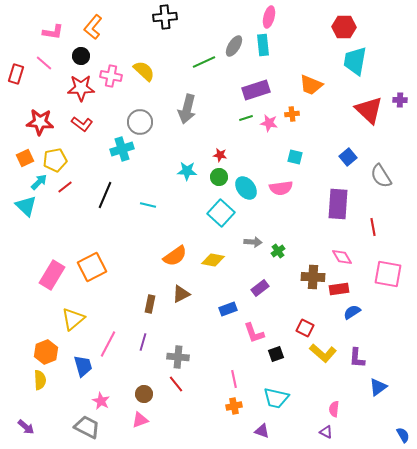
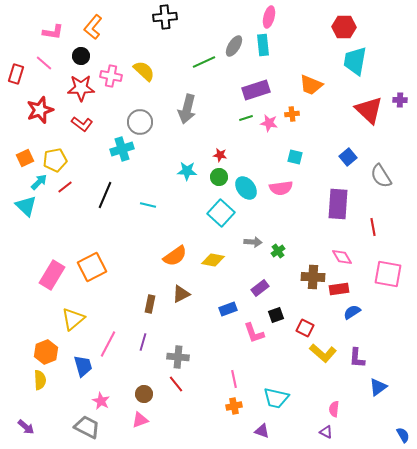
red star at (40, 122): moved 12 px up; rotated 24 degrees counterclockwise
black square at (276, 354): moved 39 px up
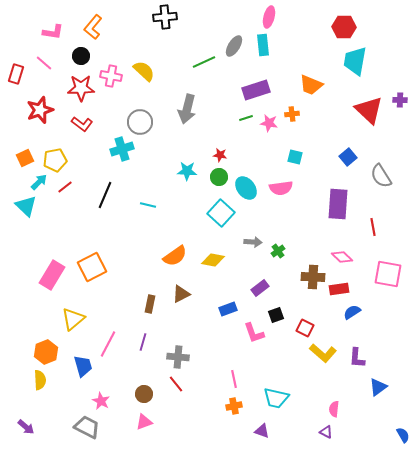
pink diamond at (342, 257): rotated 15 degrees counterclockwise
pink triangle at (140, 420): moved 4 px right, 2 px down
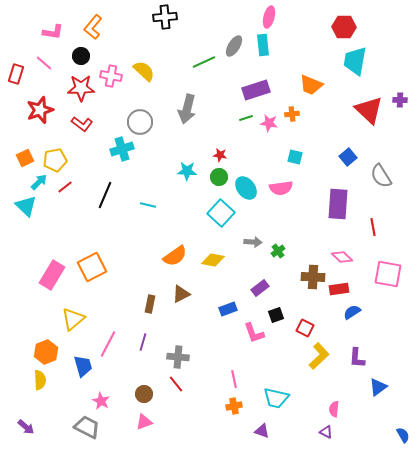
yellow L-shape at (323, 353): moved 4 px left, 3 px down; rotated 84 degrees counterclockwise
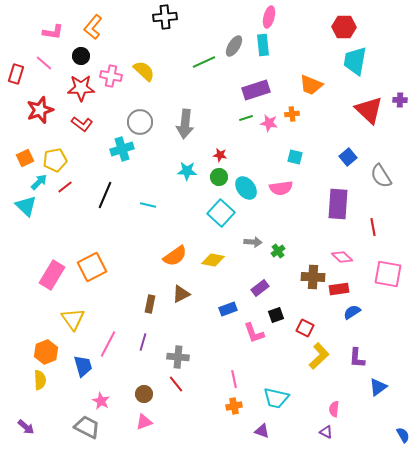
gray arrow at (187, 109): moved 2 px left, 15 px down; rotated 8 degrees counterclockwise
yellow triangle at (73, 319): rotated 25 degrees counterclockwise
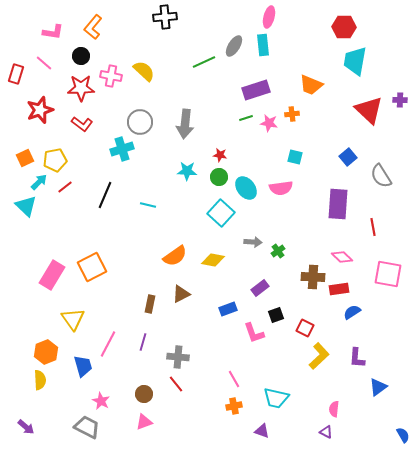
pink line at (234, 379): rotated 18 degrees counterclockwise
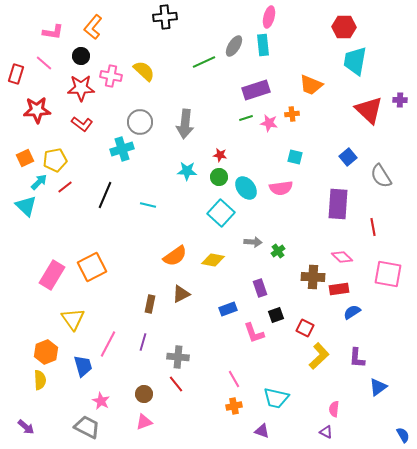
red star at (40, 110): moved 3 px left; rotated 16 degrees clockwise
purple rectangle at (260, 288): rotated 72 degrees counterclockwise
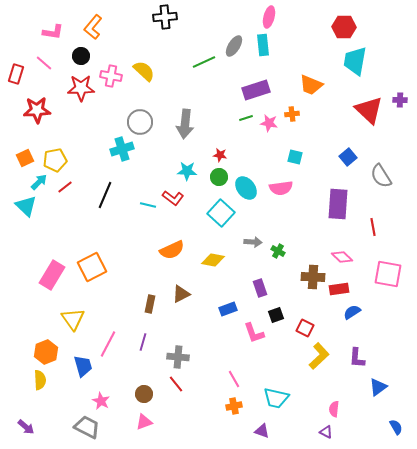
red L-shape at (82, 124): moved 91 px right, 74 px down
green cross at (278, 251): rotated 24 degrees counterclockwise
orange semicircle at (175, 256): moved 3 px left, 6 px up; rotated 10 degrees clockwise
blue semicircle at (403, 435): moved 7 px left, 8 px up
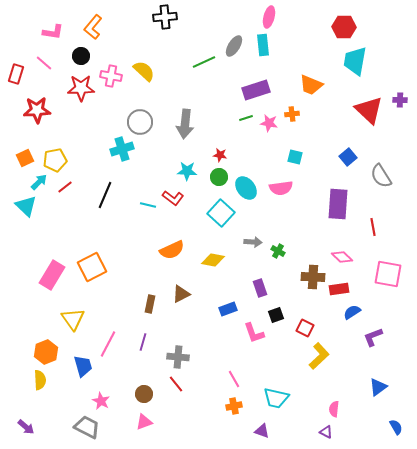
purple L-shape at (357, 358): moved 16 px right, 21 px up; rotated 65 degrees clockwise
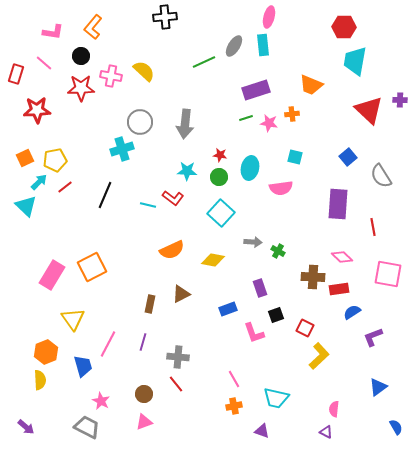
cyan ellipse at (246, 188): moved 4 px right, 20 px up; rotated 50 degrees clockwise
